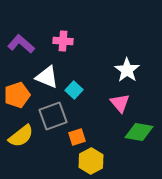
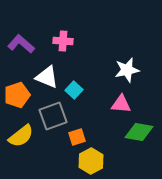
white star: rotated 25 degrees clockwise
pink triangle: moved 1 px right, 1 px down; rotated 45 degrees counterclockwise
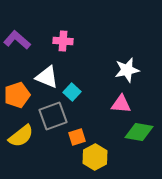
purple L-shape: moved 4 px left, 4 px up
cyan square: moved 2 px left, 2 px down
yellow hexagon: moved 4 px right, 4 px up
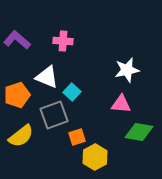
gray square: moved 1 px right, 1 px up
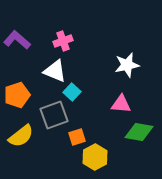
pink cross: rotated 24 degrees counterclockwise
white star: moved 5 px up
white triangle: moved 8 px right, 6 px up
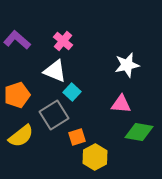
pink cross: rotated 30 degrees counterclockwise
gray square: rotated 12 degrees counterclockwise
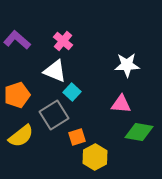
white star: rotated 10 degrees clockwise
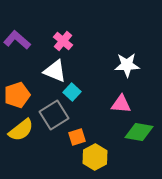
yellow semicircle: moved 6 px up
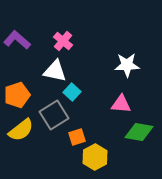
white triangle: rotated 10 degrees counterclockwise
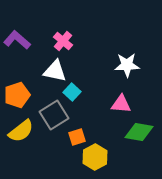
yellow semicircle: moved 1 px down
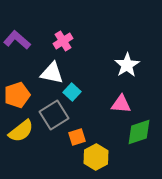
pink cross: rotated 18 degrees clockwise
white star: rotated 30 degrees counterclockwise
white triangle: moved 3 px left, 2 px down
green diamond: rotated 28 degrees counterclockwise
yellow hexagon: moved 1 px right
